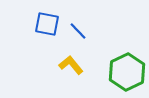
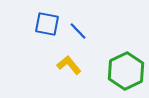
yellow L-shape: moved 2 px left
green hexagon: moved 1 px left, 1 px up
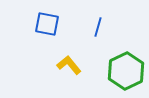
blue line: moved 20 px right, 4 px up; rotated 60 degrees clockwise
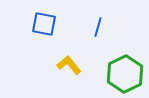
blue square: moved 3 px left
green hexagon: moved 1 px left, 3 px down
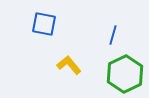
blue line: moved 15 px right, 8 px down
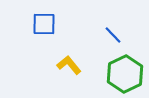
blue square: rotated 10 degrees counterclockwise
blue line: rotated 60 degrees counterclockwise
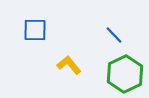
blue square: moved 9 px left, 6 px down
blue line: moved 1 px right
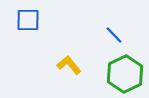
blue square: moved 7 px left, 10 px up
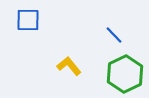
yellow L-shape: moved 1 px down
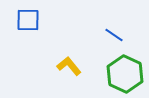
blue line: rotated 12 degrees counterclockwise
green hexagon: rotated 9 degrees counterclockwise
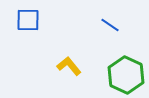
blue line: moved 4 px left, 10 px up
green hexagon: moved 1 px right, 1 px down
